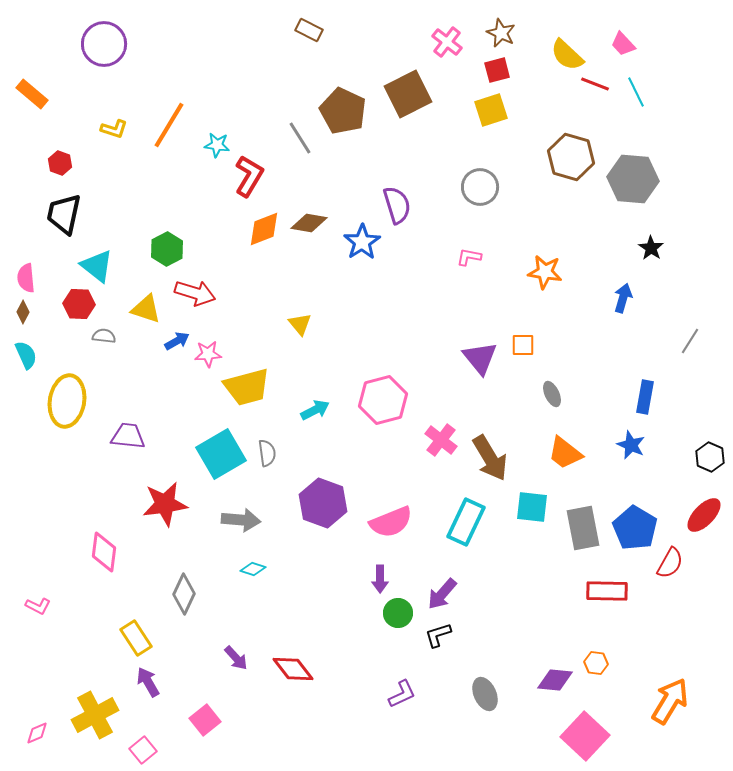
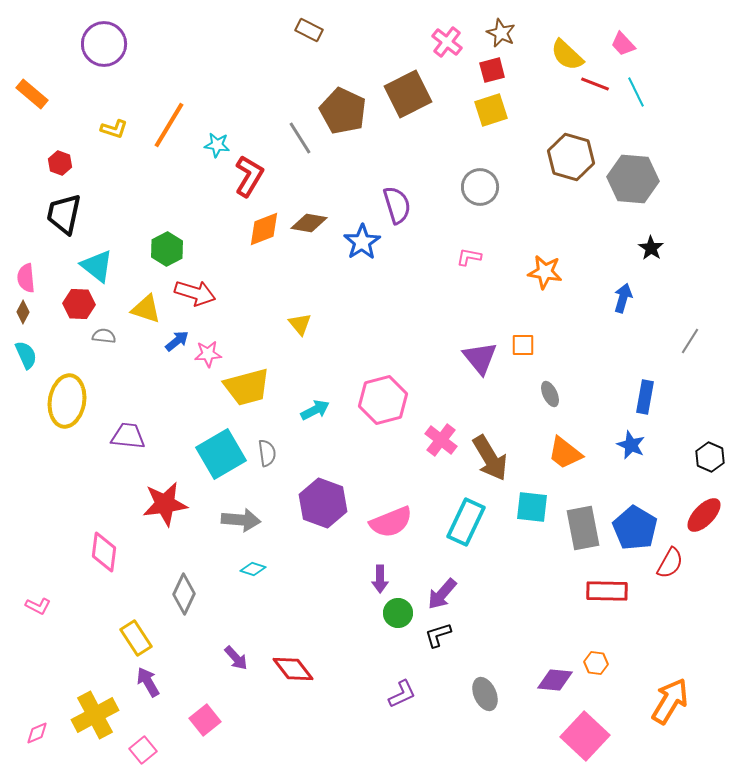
red square at (497, 70): moved 5 px left
blue arrow at (177, 341): rotated 10 degrees counterclockwise
gray ellipse at (552, 394): moved 2 px left
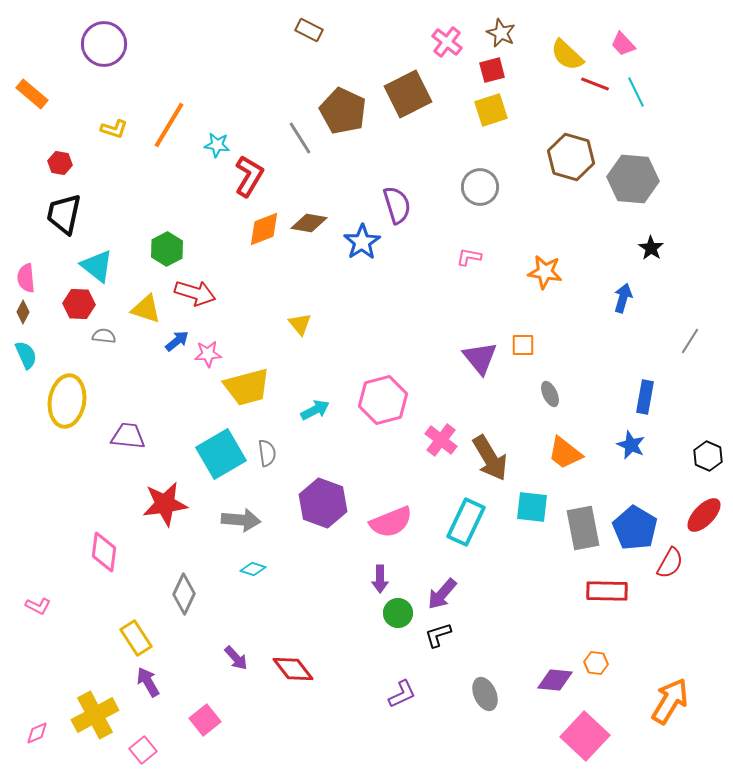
red hexagon at (60, 163): rotated 10 degrees counterclockwise
black hexagon at (710, 457): moved 2 px left, 1 px up
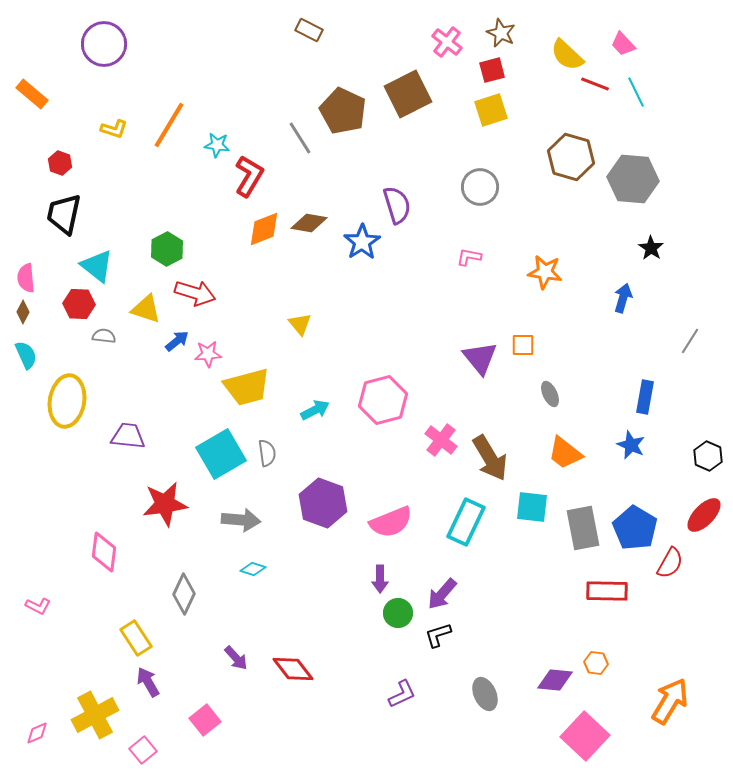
red hexagon at (60, 163): rotated 10 degrees clockwise
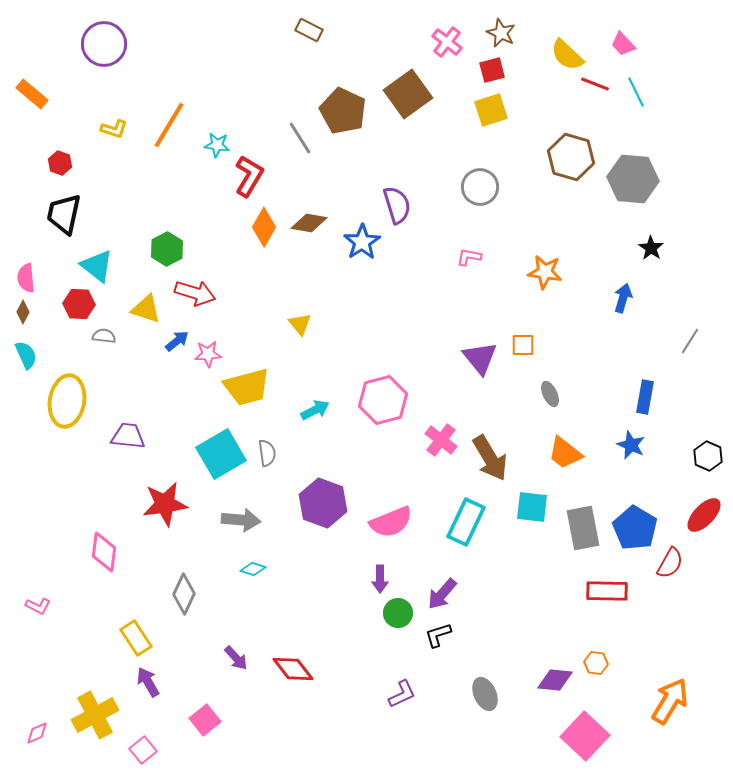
brown square at (408, 94): rotated 9 degrees counterclockwise
orange diamond at (264, 229): moved 2 px up; rotated 39 degrees counterclockwise
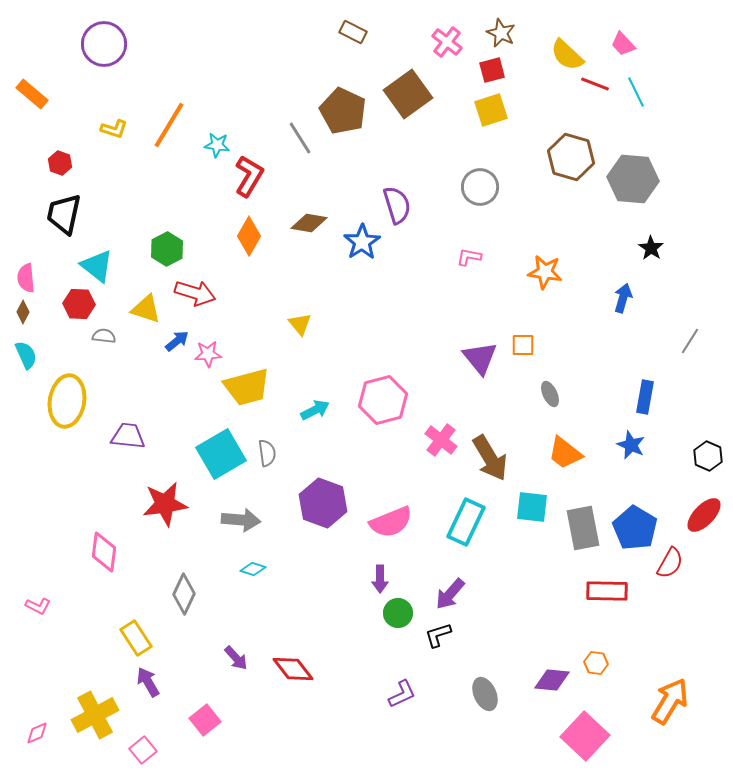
brown rectangle at (309, 30): moved 44 px right, 2 px down
orange diamond at (264, 227): moved 15 px left, 9 px down
purple arrow at (442, 594): moved 8 px right
purple diamond at (555, 680): moved 3 px left
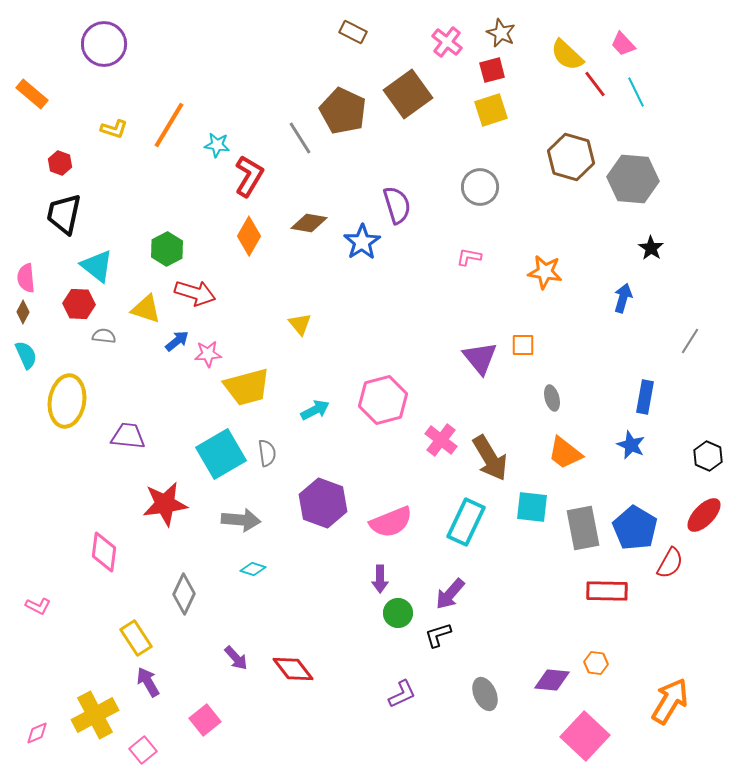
red line at (595, 84): rotated 32 degrees clockwise
gray ellipse at (550, 394): moved 2 px right, 4 px down; rotated 10 degrees clockwise
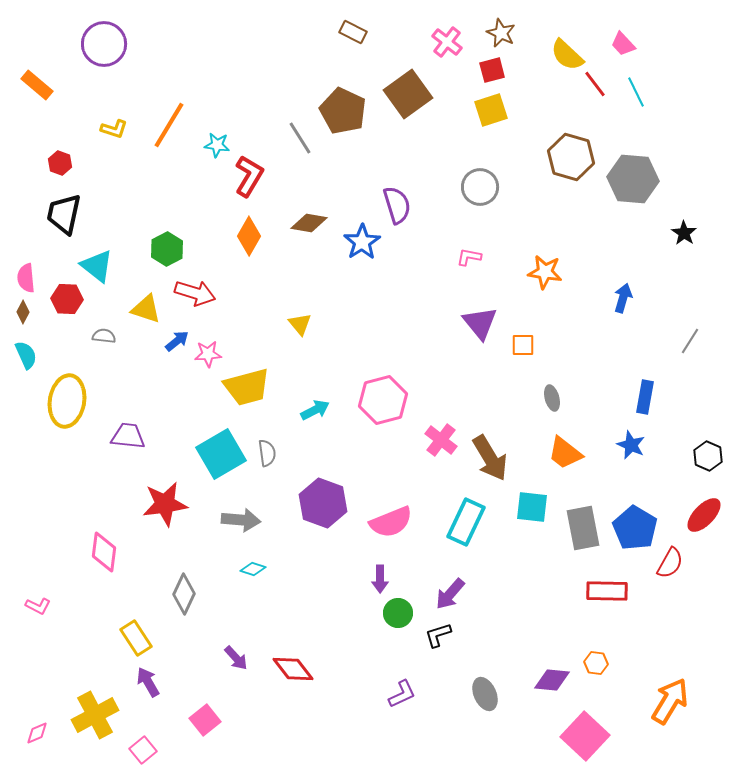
orange rectangle at (32, 94): moved 5 px right, 9 px up
black star at (651, 248): moved 33 px right, 15 px up
red hexagon at (79, 304): moved 12 px left, 5 px up
purple triangle at (480, 358): moved 35 px up
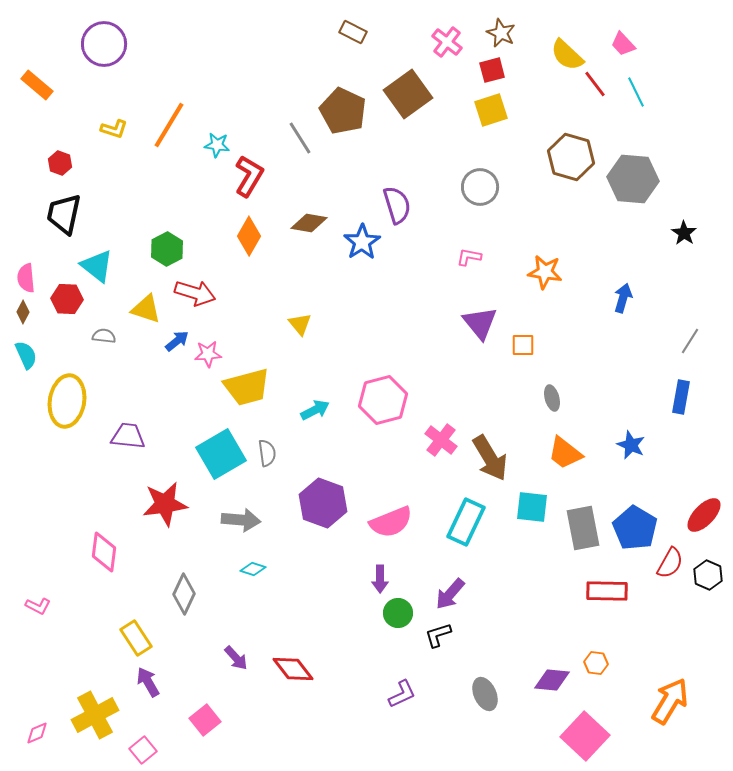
blue rectangle at (645, 397): moved 36 px right
black hexagon at (708, 456): moved 119 px down
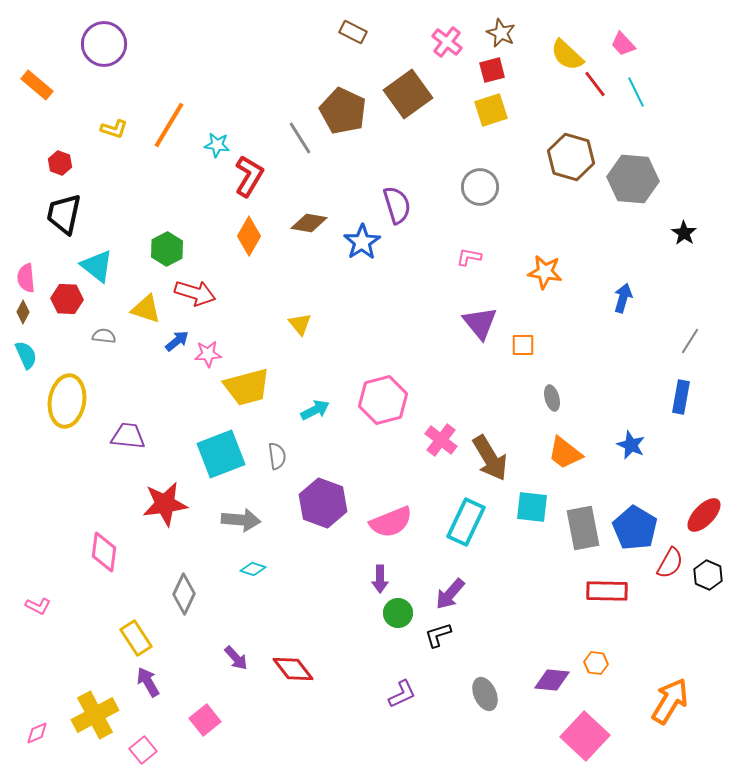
gray semicircle at (267, 453): moved 10 px right, 3 px down
cyan square at (221, 454): rotated 9 degrees clockwise
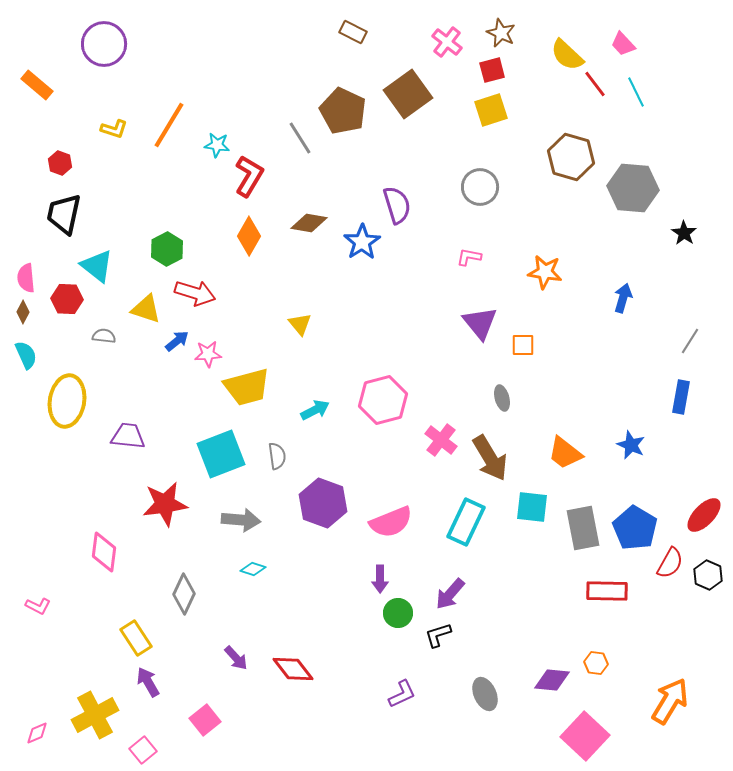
gray hexagon at (633, 179): moved 9 px down
gray ellipse at (552, 398): moved 50 px left
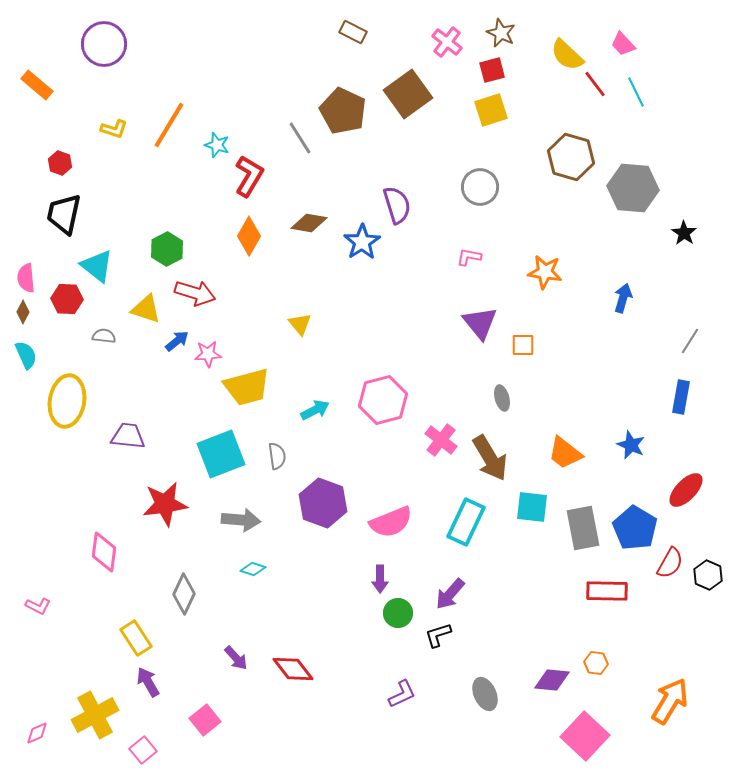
cyan star at (217, 145): rotated 10 degrees clockwise
red ellipse at (704, 515): moved 18 px left, 25 px up
